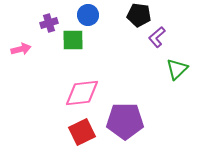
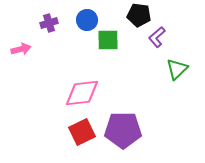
blue circle: moved 1 px left, 5 px down
green square: moved 35 px right
purple pentagon: moved 2 px left, 9 px down
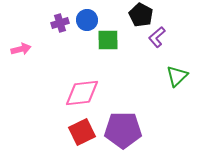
black pentagon: moved 2 px right; rotated 20 degrees clockwise
purple cross: moved 11 px right
green triangle: moved 7 px down
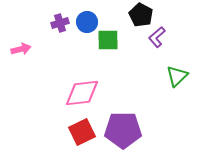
blue circle: moved 2 px down
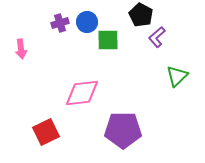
pink arrow: rotated 96 degrees clockwise
red square: moved 36 px left
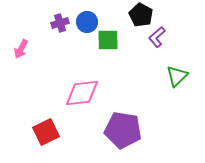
pink arrow: rotated 36 degrees clockwise
purple pentagon: rotated 9 degrees clockwise
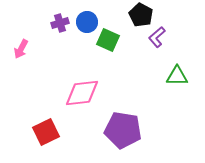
green square: rotated 25 degrees clockwise
green triangle: rotated 45 degrees clockwise
